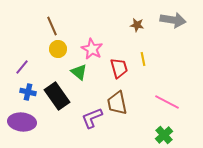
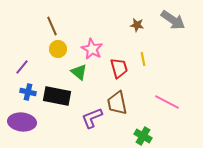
gray arrow: rotated 25 degrees clockwise
black rectangle: rotated 44 degrees counterclockwise
green cross: moved 21 px left, 1 px down; rotated 18 degrees counterclockwise
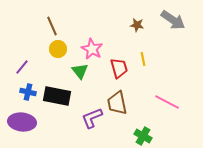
green triangle: moved 1 px right, 1 px up; rotated 12 degrees clockwise
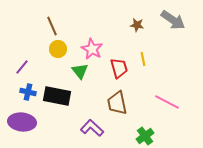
purple L-shape: moved 10 px down; rotated 65 degrees clockwise
green cross: moved 2 px right; rotated 24 degrees clockwise
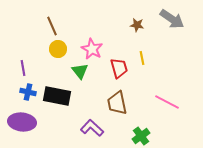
gray arrow: moved 1 px left, 1 px up
yellow line: moved 1 px left, 1 px up
purple line: moved 1 px right, 1 px down; rotated 49 degrees counterclockwise
green cross: moved 4 px left
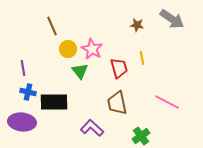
yellow circle: moved 10 px right
black rectangle: moved 3 px left, 6 px down; rotated 12 degrees counterclockwise
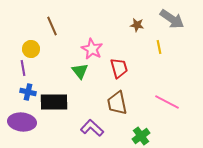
yellow circle: moved 37 px left
yellow line: moved 17 px right, 11 px up
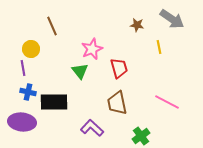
pink star: rotated 20 degrees clockwise
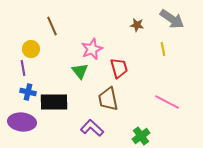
yellow line: moved 4 px right, 2 px down
brown trapezoid: moved 9 px left, 4 px up
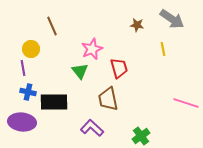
pink line: moved 19 px right, 1 px down; rotated 10 degrees counterclockwise
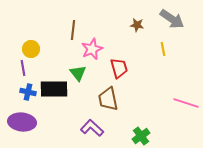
brown line: moved 21 px right, 4 px down; rotated 30 degrees clockwise
green triangle: moved 2 px left, 2 px down
black rectangle: moved 13 px up
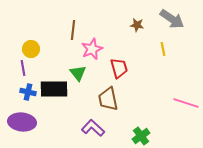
purple L-shape: moved 1 px right
